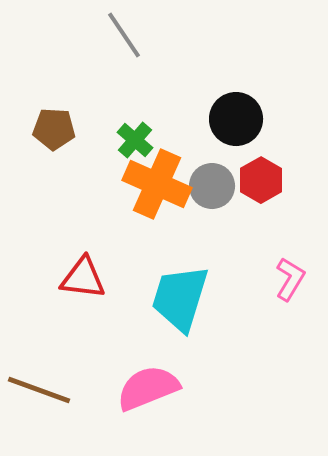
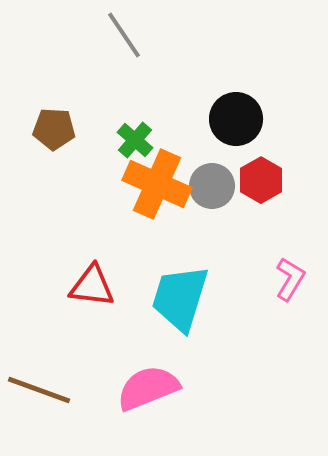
red triangle: moved 9 px right, 8 px down
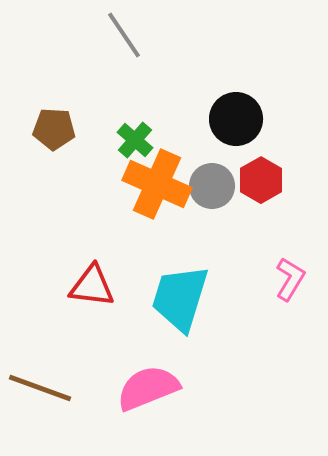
brown line: moved 1 px right, 2 px up
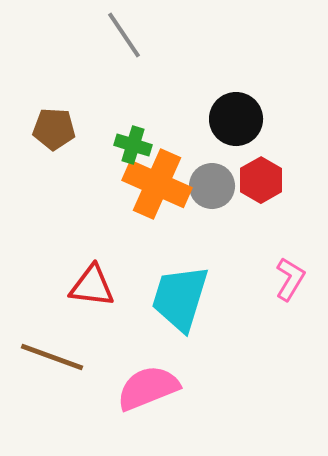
green cross: moved 2 px left, 5 px down; rotated 24 degrees counterclockwise
brown line: moved 12 px right, 31 px up
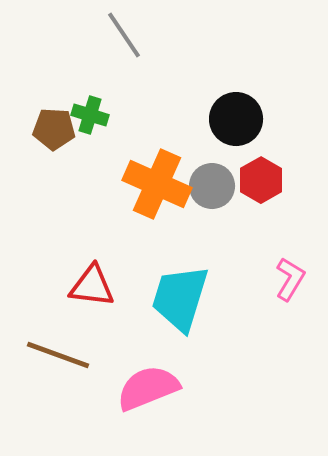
green cross: moved 43 px left, 30 px up
brown line: moved 6 px right, 2 px up
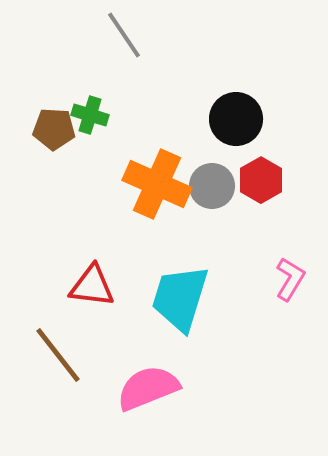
brown line: rotated 32 degrees clockwise
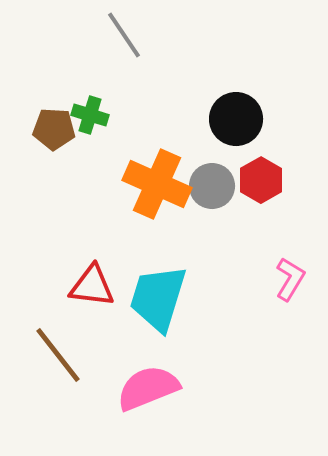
cyan trapezoid: moved 22 px left
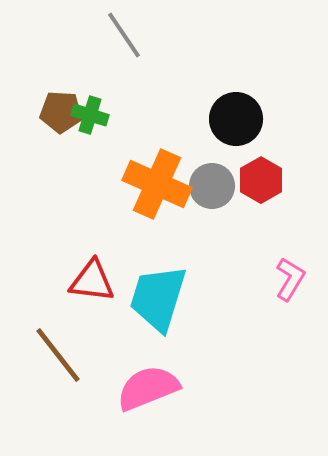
brown pentagon: moved 7 px right, 17 px up
red triangle: moved 5 px up
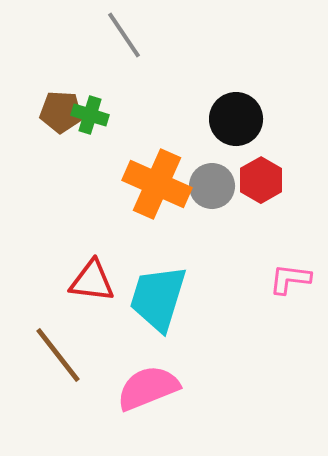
pink L-shape: rotated 114 degrees counterclockwise
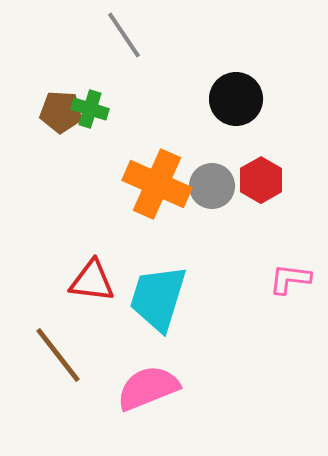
green cross: moved 6 px up
black circle: moved 20 px up
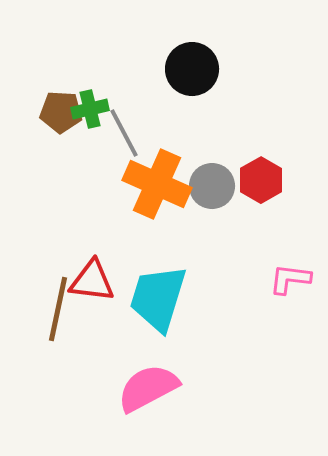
gray line: moved 98 px down; rotated 6 degrees clockwise
black circle: moved 44 px left, 30 px up
green cross: rotated 30 degrees counterclockwise
brown line: moved 46 px up; rotated 50 degrees clockwise
pink semicircle: rotated 6 degrees counterclockwise
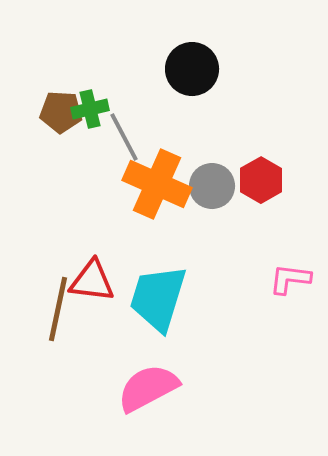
gray line: moved 4 px down
